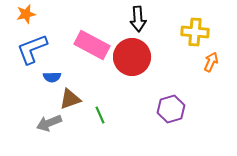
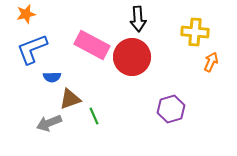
green line: moved 6 px left, 1 px down
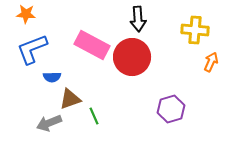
orange star: rotated 18 degrees clockwise
yellow cross: moved 2 px up
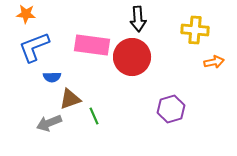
pink rectangle: rotated 20 degrees counterclockwise
blue L-shape: moved 2 px right, 2 px up
orange arrow: moved 3 px right; rotated 54 degrees clockwise
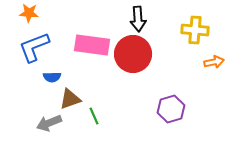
orange star: moved 3 px right, 1 px up
red circle: moved 1 px right, 3 px up
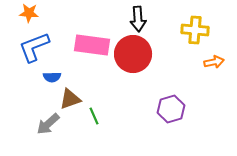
gray arrow: moved 1 px left, 1 px down; rotated 20 degrees counterclockwise
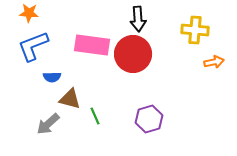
blue L-shape: moved 1 px left, 1 px up
brown triangle: rotated 35 degrees clockwise
purple hexagon: moved 22 px left, 10 px down
green line: moved 1 px right
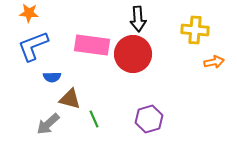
green line: moved 1 px left, 3 px down
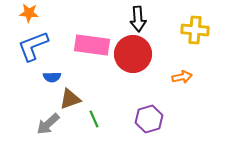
orange arrow: moved 32 px left, 15 px down
brown triangle: rotated 35 degrees counterclockwise
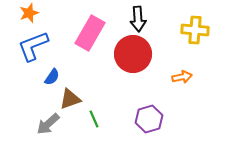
orange star: rotated 24 degrees counterclockwise
pink rectangle: moved 2 px left, 12 px up; rotated 68 degrees counterclockwise
blue semicircle: rotated 54 degrees counterclockwise
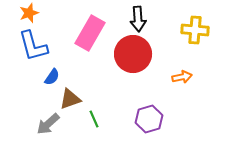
blue L-shape: rotated 84 degrees counterclockwise
